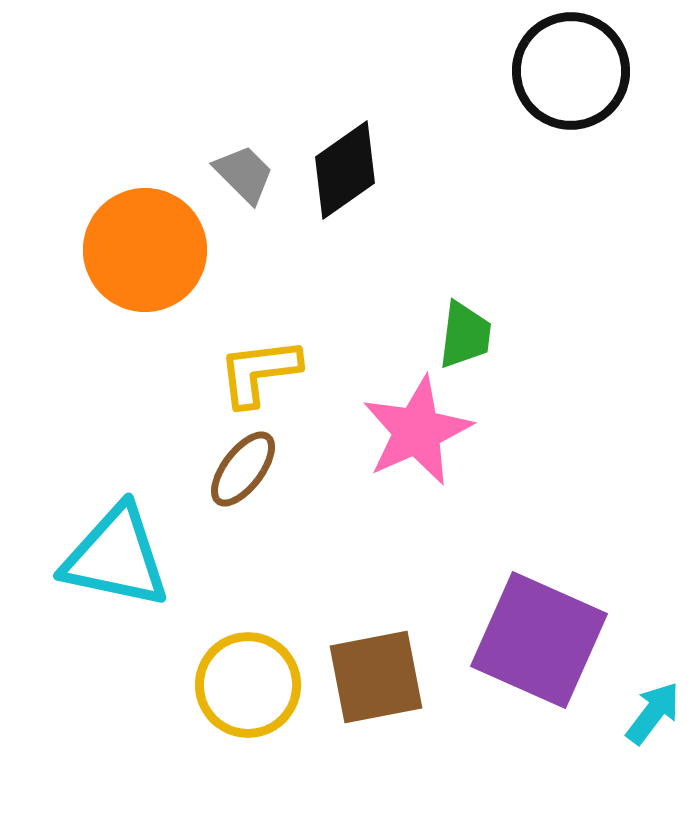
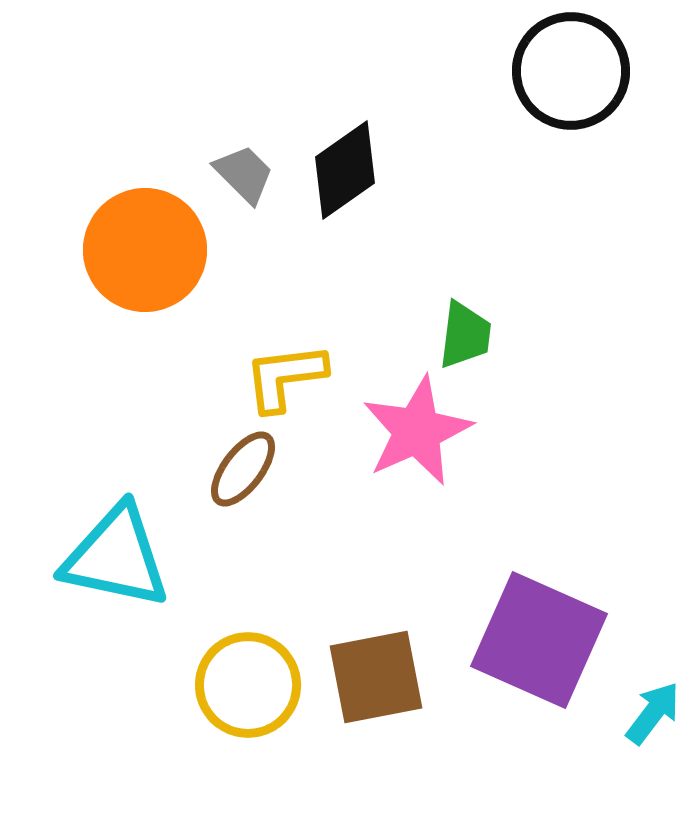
yellow L-shape: moved 26 px right, 5 px down
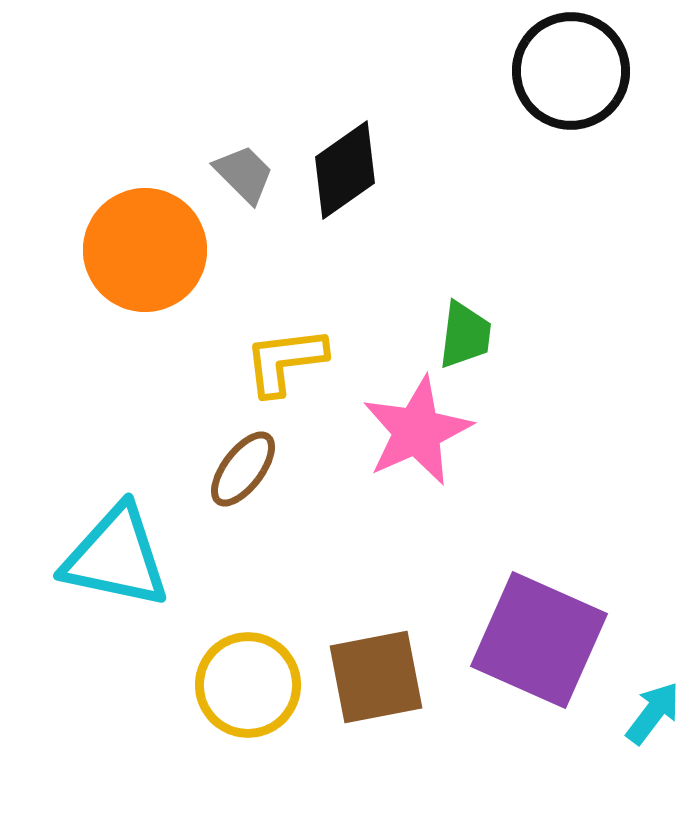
yellow L-shape: moved 16 px up
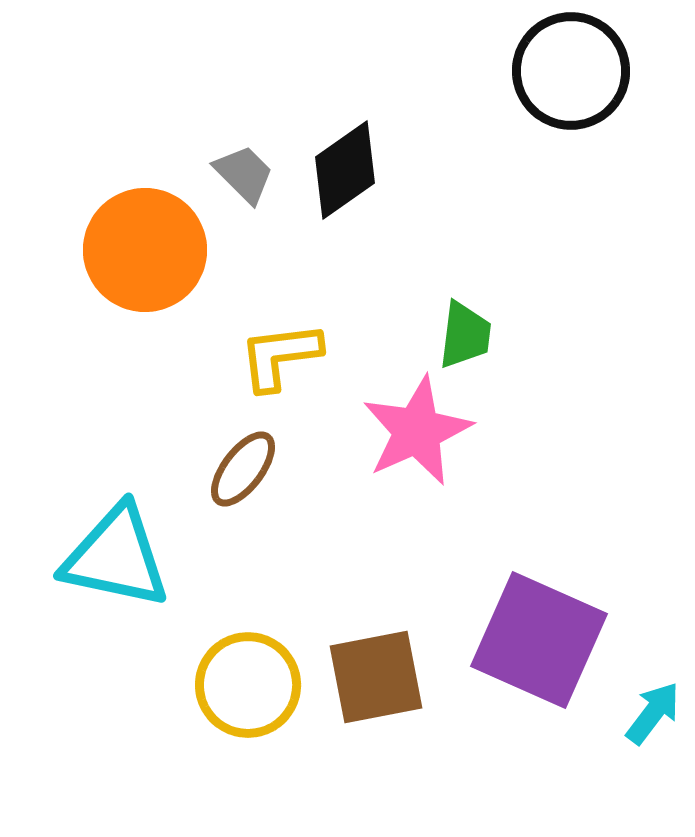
yellow L-shape: moved 5 px left, 5 px up
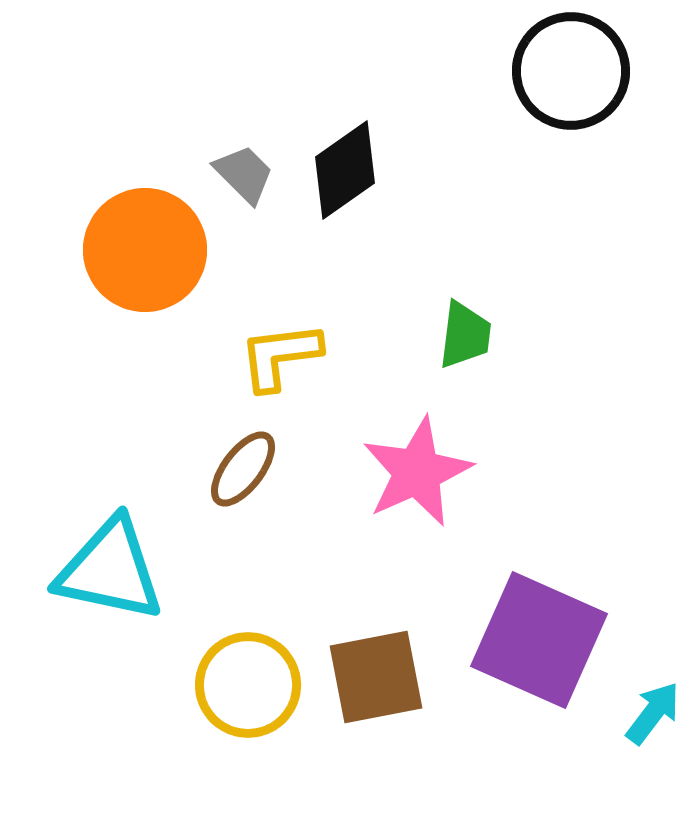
pink star: moved 41 px down
cyan triangle: moved 6 px left, 13 px down
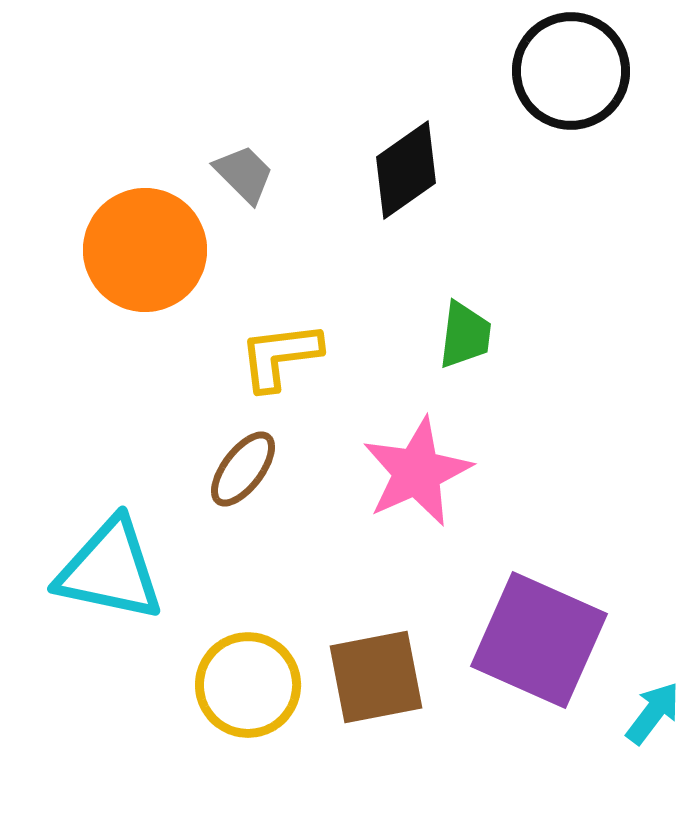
black diamond: moved 61 px right
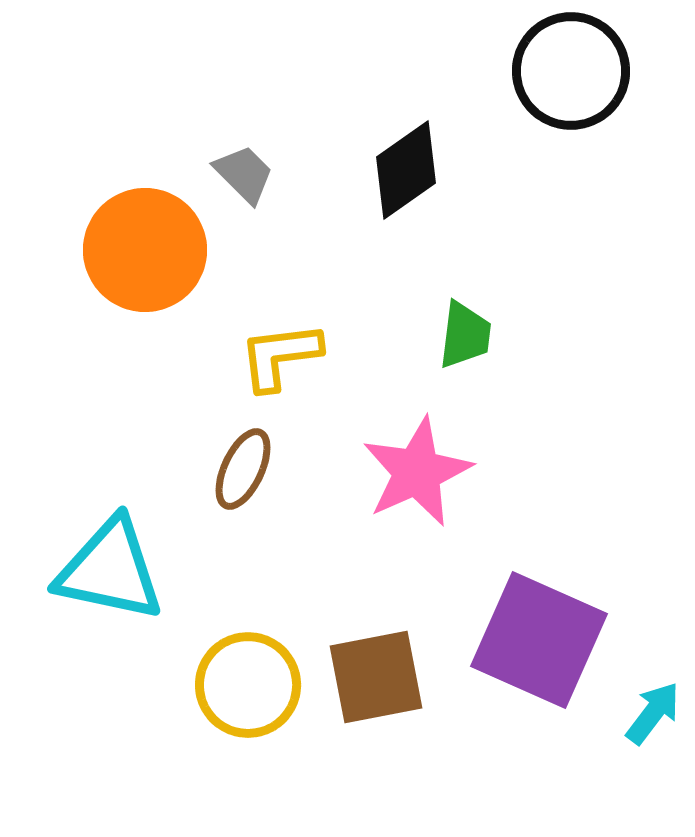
brown ellipse: rotated 12 degrees counterclockwise
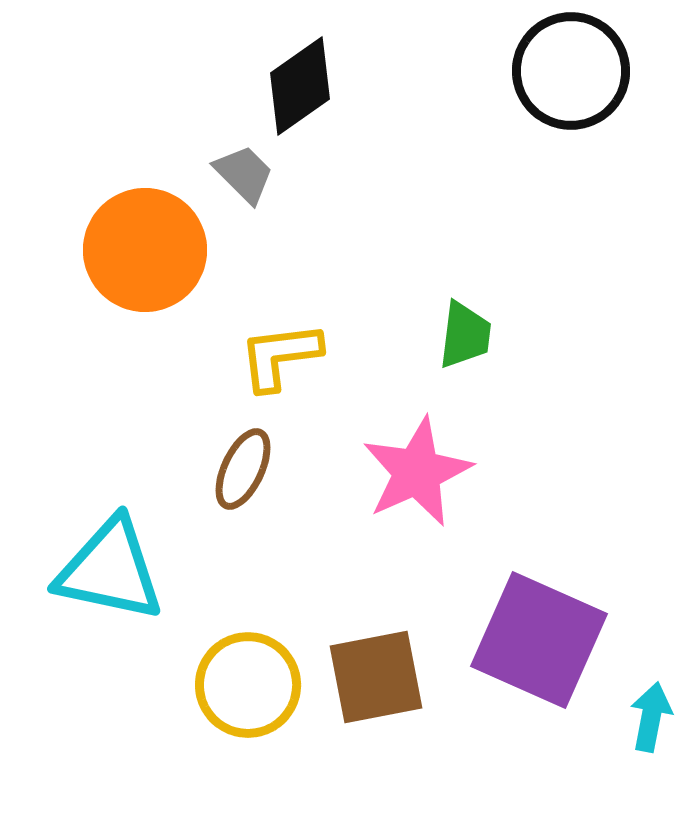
black diamond: moved 106 px left, 84 px up
cyan arrow: moved 2 px left, 4 px down; rotated 26 degrees counterclockwise
